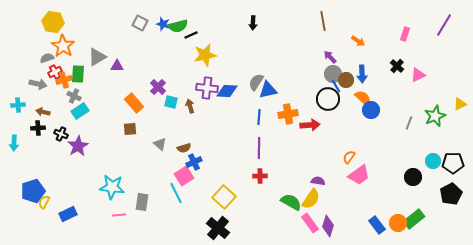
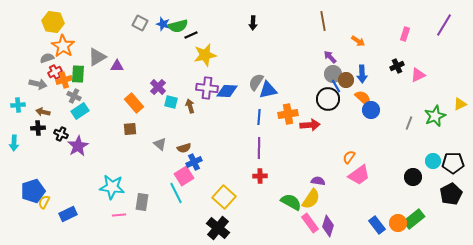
black cross at (397, 66): rotated 24 degrees clockwise
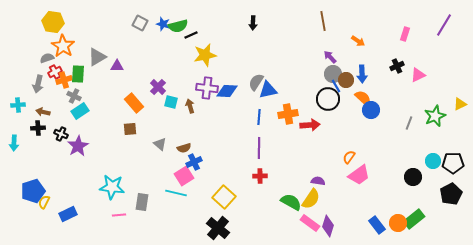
gray arrow at (38, 84): rotated 90 degrees clockwise
cyan line at (176, 193): rotated 50 degrees counterclockwise
pink rectangle at (310, 223): rotated 18 degrees counterclockwise
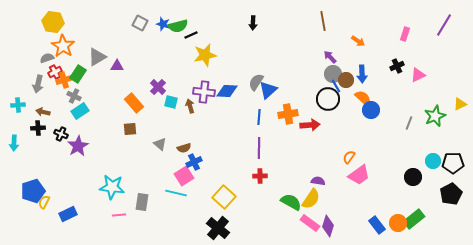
green rectangle at (78, 74): rotated 30 degrees clockwise
purple cross at (207, 88): moved 3 px left, 4 px down
blue triangle at (268, 90): rotated 30 degrees counterclockwise
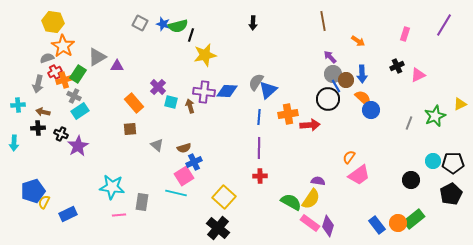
black line at (191, 35): rotated 48 degrees counterclockwise
gray triangle at (160, 144): moved 3 px left, 1 px down
black circle at (413, 177): moved 2 px left, 3 px down
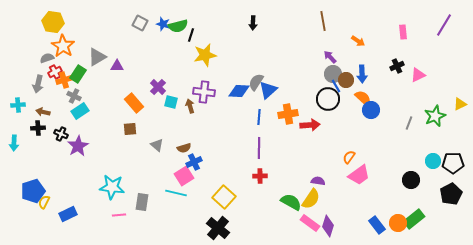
pink rectangle at (405, 34): moved 2 px left, 2 px up; rotated 24 degrees counterclockwise
blue diamond at (227, 91): moved 12 px right
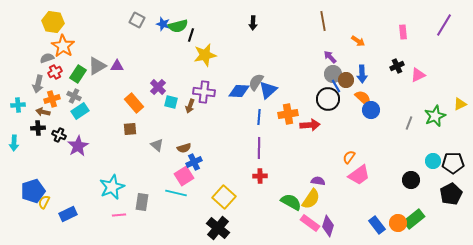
gray square at (140, 23): moved 3 px left, 3 px up
gray triangle at (97, 57): moved 9 px down
orange cross at (64, 80): moved 12 px left, 19 px down
brown arrow at (190, 106): rotated 144 degrees counterclockwise
black cross at (61, 134): moved 2 px left, 1 px down
cyan star at (112, 187): rotated 30 degrees counterclockwise
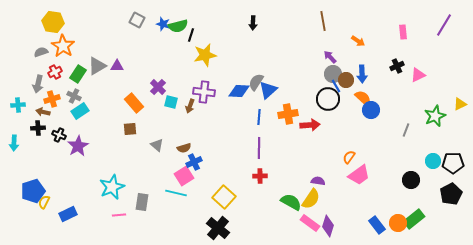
gray semicircle at (47, 58): moved 6 px left, 6 px up
gray line at (409, 123): moved 3 px left, 7 px down
